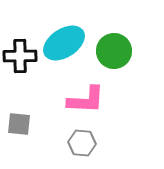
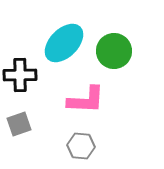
cyan ellipse: rotated 12 degrees counterclockwise
black cross: moved 19 px down
gray square: rotated 25 degrees counterclockwise
gray hexagon: moved 1 px left, 3 px down
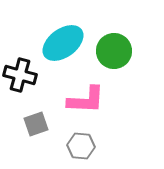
cyan ellipse: moved 1 px left; rotated 9 degrees clockwise
black cross: rotated 16 degrees clockwise
gray square: moved 17 px right
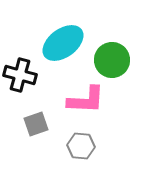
green circle: moved 2 px left, 9 px down
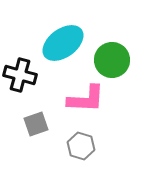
pink L-shape: moved 1 px up
gray hexagon: rotated 12 degrees clockwise
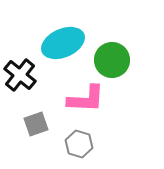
cyan ellipse: rotated 12 degrees clockwise
black cross: rotated 24 degrees clockwise
gray hexagon: moved 2 px left, 2 px up
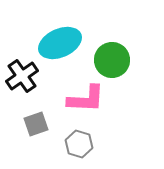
cyan ellipse: moved 3 px left
black cross: moved 2 px right, 1 px down; rotated 16 degrees clockwise
